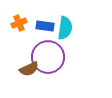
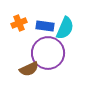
cyan semicircle: rotated 15 degrees clockwise
purple circle: moved 4 px up
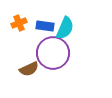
purple circle: moved 5 px right
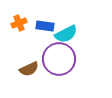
cyan semicircle: moved 1 px right, 6 px down; rotated 40 degrees clockwise
purple circle: moved 6 px right, 6 px down
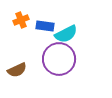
orange cross: moved 2 px right, 3 px up
brown semicircle: moved 12 px left, 1 px down
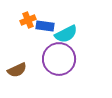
orange cross: moved 7 px right
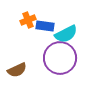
purple circle: moved 1 px right, 1 px up
